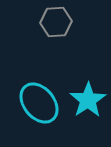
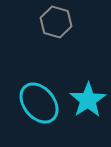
gray hexagon: rotated 20 degrees clockwise
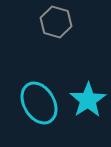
cyan ellipse: rotated 9 degrees clockwise
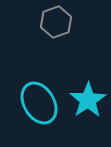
gray hexagon: rotated 24 degrees clockwise
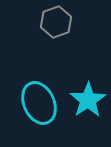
cyan ellipse: rotated 6 degrees clockwise
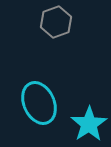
cyan star: moved 1 px right, 24 px down
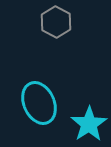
gray hexagon: rotated 12 degrees counterclockwise
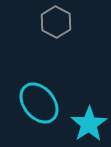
cyan ellipse: rotated 15 degrees counterclockwise
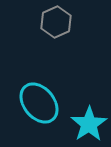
gray hexagon: rotated 8 degrees clockwise
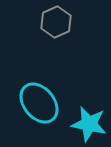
cyan star: rotated 27 degrees counterclockwise
